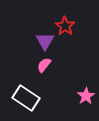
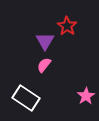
red star: moved 2 px right
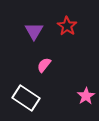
purple triangle: moved 11 px left, 10 px up
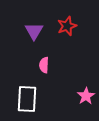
red star: rotated 18 degrees clockwise
pink semicircle: rotated 35 degrees counterclockwise
white rectangle: moved 1 px right, 1 px down; rotated 60 degrees clockwise
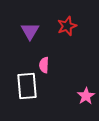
purple triangle: moved 4 px left
white rectangle: moved 13 px up; rotated 8 degrees counterclockwise
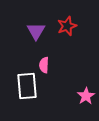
purple triangle: moved 6 px right
